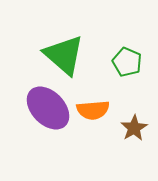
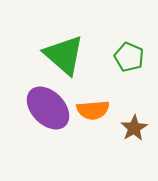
green pentagon: moved 2 px right, 5 px up
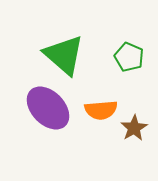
orange semicircle: moved 8 px right
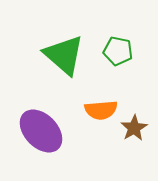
green pentagon: moved 11 px left, 6 px up; rotated 12 degrees counterclockwise
purple ellipse: moved 7 px left, 23 px down
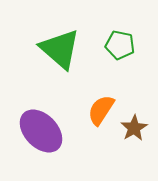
green pentagon: moved 2 px right, 6 px up
green triangle: moved 4 px left, 6 px up
orange semicircle: rotated 128 degrees clockwise
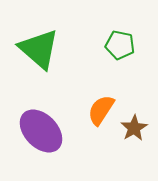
green triangle: moved 21 px left
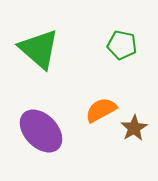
green pentagon: moved 2 px right
orange semicircle: rotated 28 degrees clockwise
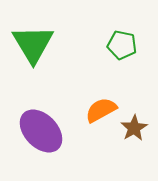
green triangle: moved 6 px left, 5 px up; rotated 18 degrees clockwise
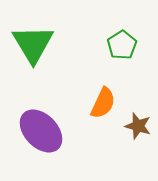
green pentagon: rotated 28 degrees clockwise
orange semicircle: moved 2 px right, 7 px up; rotated 144 degrees clockwise
brown star: moved 4 px right, 2 px up; rotated 24 degrees counterclockwise
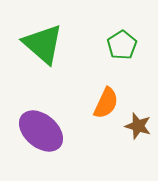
green triangle: moved 10 px right; rotated 18 degrees counterclockwise
orange semicircle: moved 3 px right
purple ellipse: rotated 6 degrees counterclockwise
